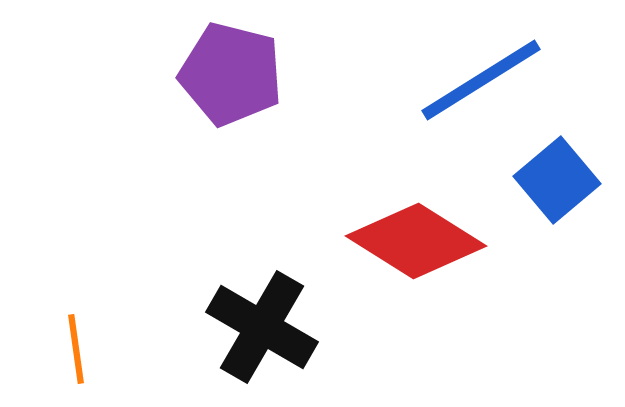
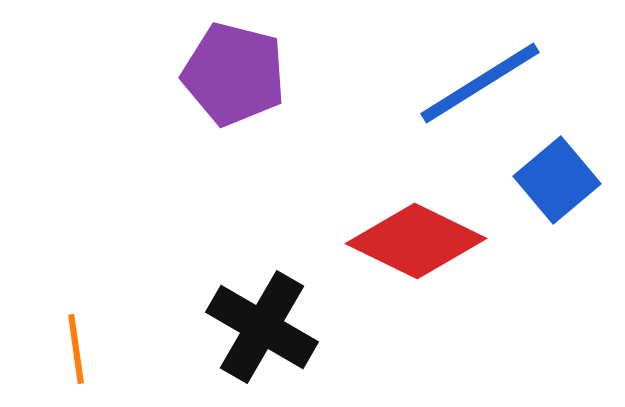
purple pentagon: moved 3 px right
blue line: moved 1 px left, 3 px down
red diamond: rotated 6 degrees counterclockwise
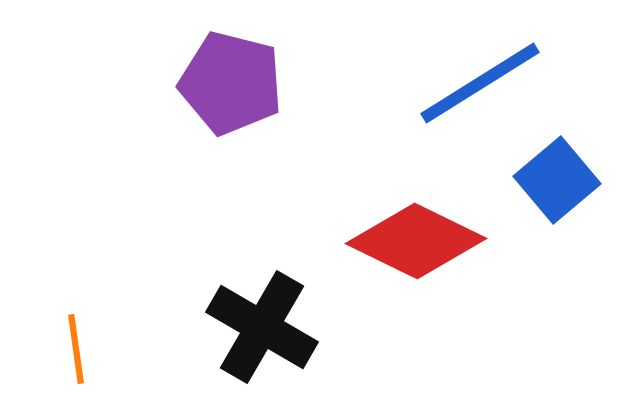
purple pentagon: moved 3 px left, 9 px down
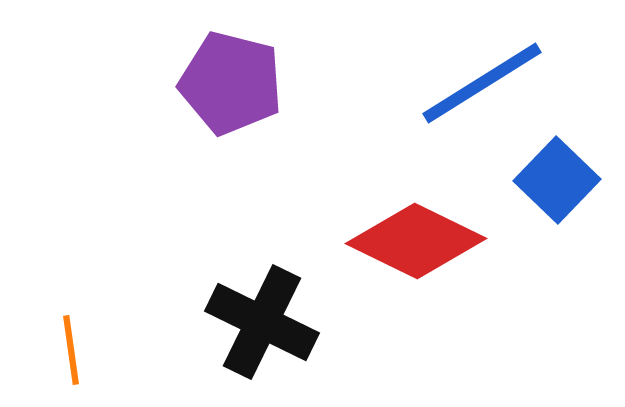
blue line: moved 2 px right
blue square: rotated 6 degrees counterclockwise
black cross: moved 5 px up; rotated 4 degrees counterclockwise
orange line: moved 5 px left, 1 px down
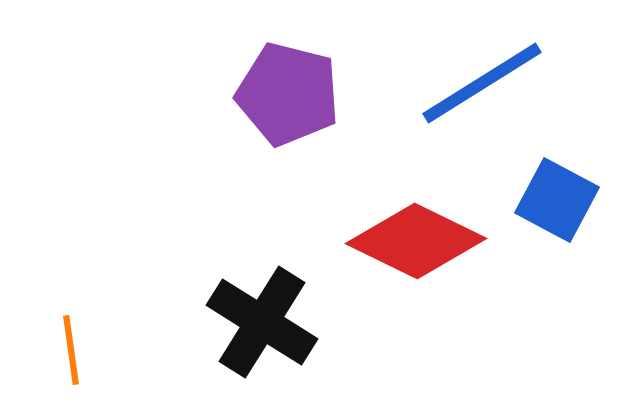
purple pentagon: moved 57 px right, 11 px down
blue square: moved 20 px down; rotated 16 degrees counterclockwise
black cross: rotated 6 degrees clockwise
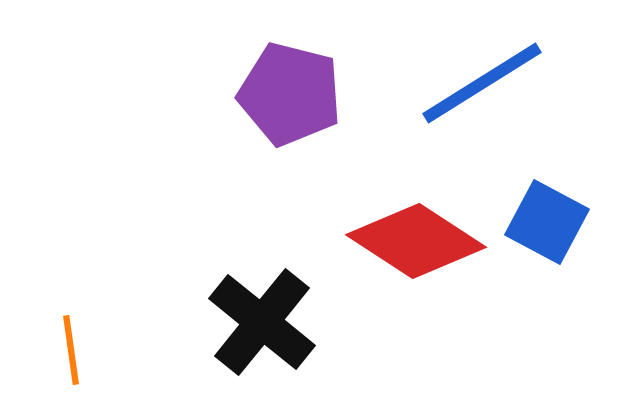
purple pentagon: moved 2 px right
blue square: moved 10 px left, 22 px down
red diamond: rotated 7 degrees clockwise
black cross: rotated 7 degrees clockwise
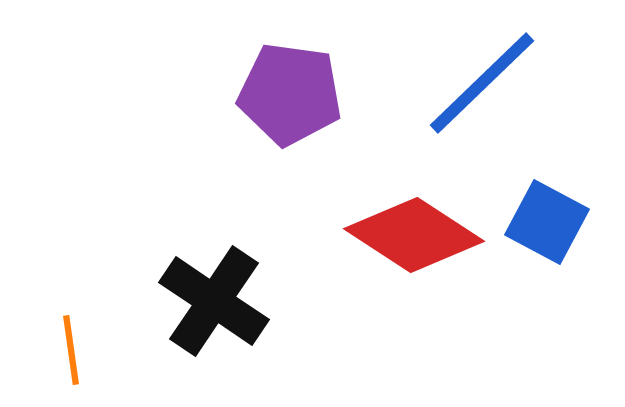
blue line: rotated 12 degrees counterclockwise
purple pentagon: rotated 6 degrees counterclockwise
red diamond: moved 2 px left, 6 px up
black cross: moved 48 px left, 21 px up; rotated 5 degrees counterclockwise
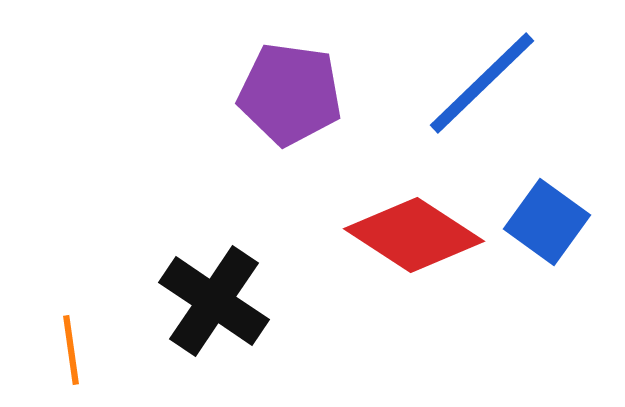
blue square: rotated 8 degrees clockwise
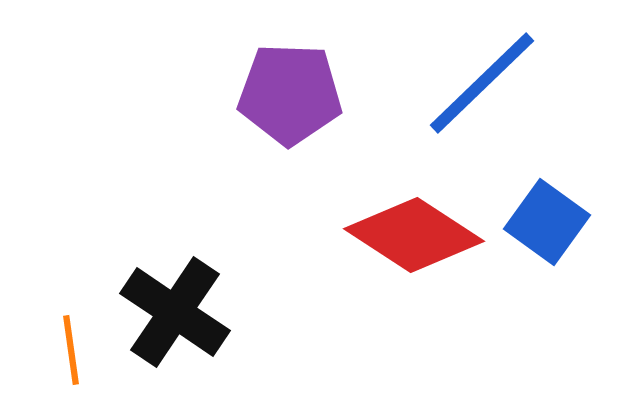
purple pentagon: rotated 6 degrees counterclockwise
black cross: moved 39 px left, 11 px down
